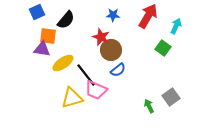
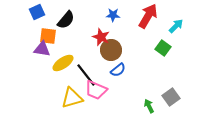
cyan arrow: rotated 21 degrees clockwise
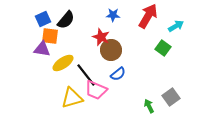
blue square: moved 6 px right, 7 px down
cyan arrow: rotated 14 degrees clockwise
orange square: moved 2 px right
blue semicircle: moved 4 px down
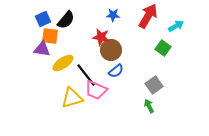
red star: rotated 12 degrees counterclockwise
blue semicircle: moved 2 px left, 3 px up
gray square: moved 17 px left, 12 px up
